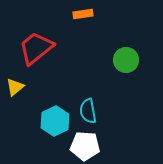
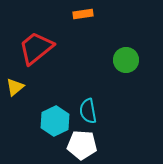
white pentagon: moved 3 px left, 1 px up
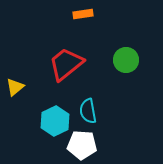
red trapezoid: moved 30 px right, 16 px down
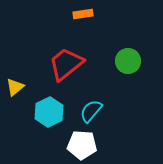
green circle: moved 2 px right, 1 px down
cyan semicircle: moved 3 px right; rotated 50 degrees clockwise
cyan hexagon: moved 6 px left, 9 px up
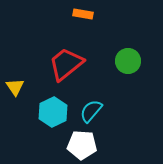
orange rectangle: rotated 18 degrees clockwise
yellow triangle: rotated 24 degrees counterclockwise
cyan hexagon: moved 4 px right
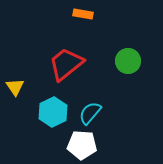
cyan semicircle: moved 1 px left, 2 px down
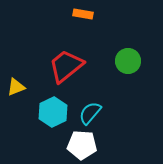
red trapezoid: moved 2 px down
yellow triangle: moved 1 px right; rotated 42 degrees clockwise
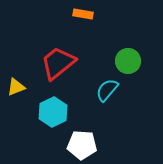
red trapezoid: moved 8 px left, 3 px up
cyan semicircle: moved 17 px right, 23 px up
